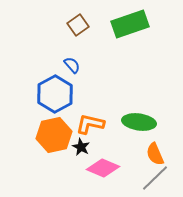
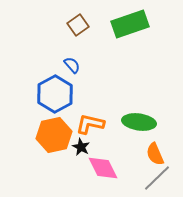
pink diamond: rotated 40 degrees clockwise
gray line: moved 2 px right
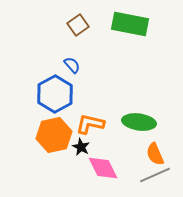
green rectangle: rotated 30 degrees clockwise
gray line: moved 2 px left, 3 px up; rotated 20 degrees clockwise
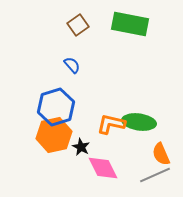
blue hexagon: moved 1 px right, 13 px down; rotated 12 degrees clockwise
orange L-shape: moved 21 px right
orange semicircle: moved 6 px right
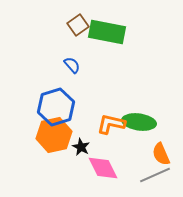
green rectangle: moved 23 px left, 8 px down
